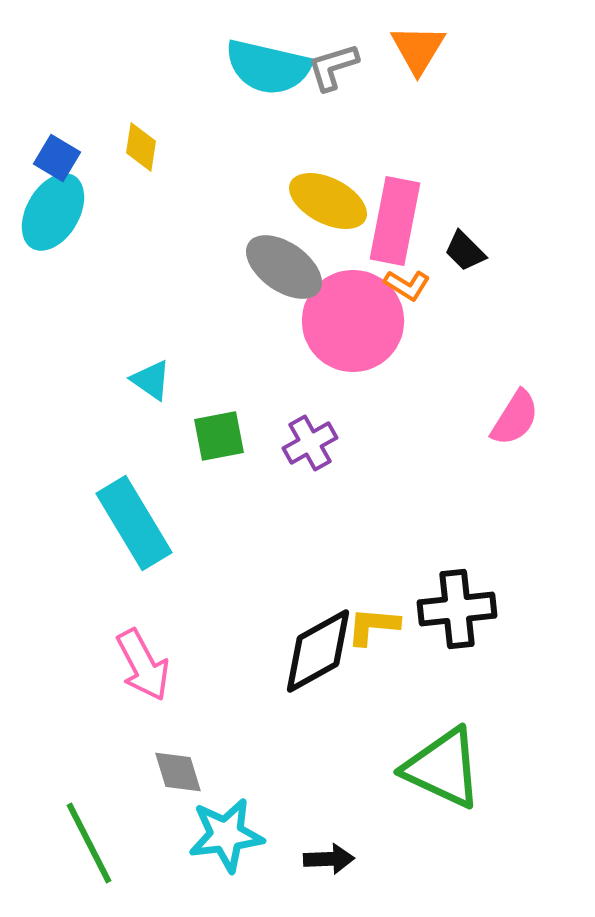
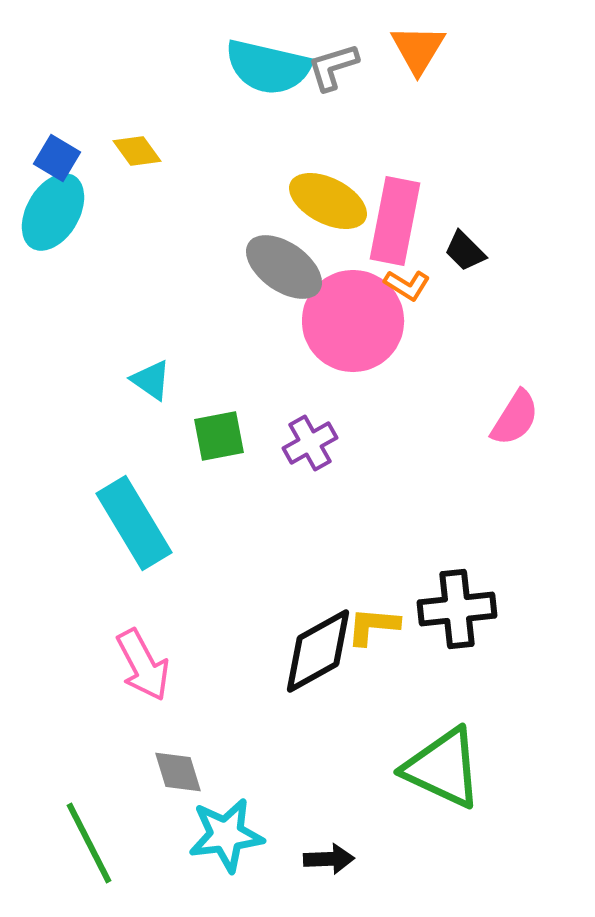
yellow diamond: moved 4 px left, 4 px down; rotated 45 degrees counterclockwise
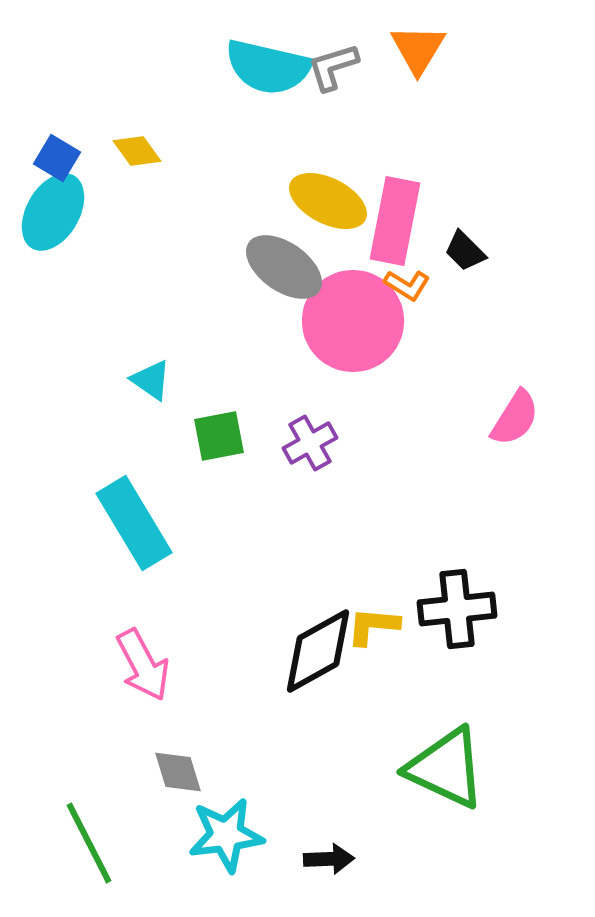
green triangle: moved 3 px right
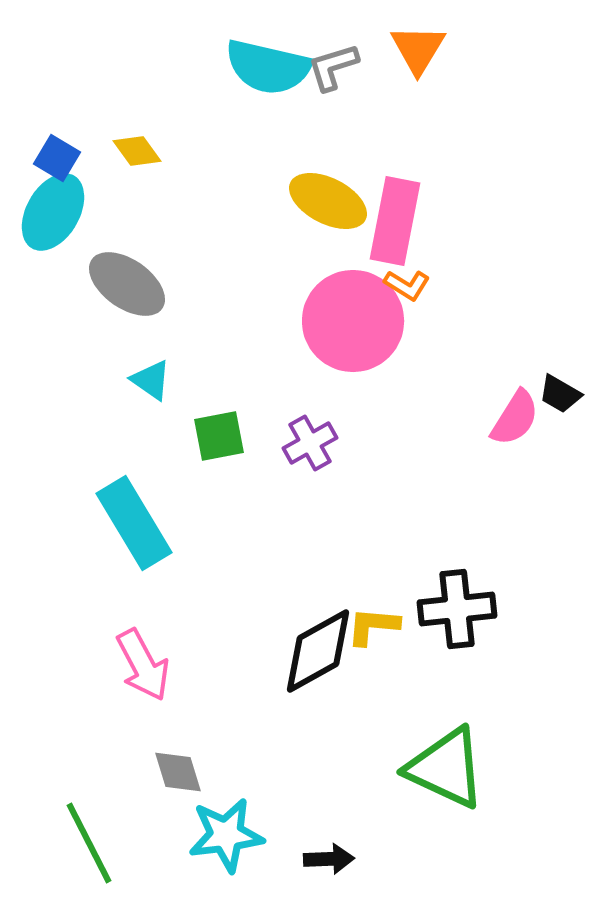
black trapezoid: moved 95 px right, 143 px down; rotated 15 degrees counterclockwise
gray ellipse: moved 157 px left, 17 px down
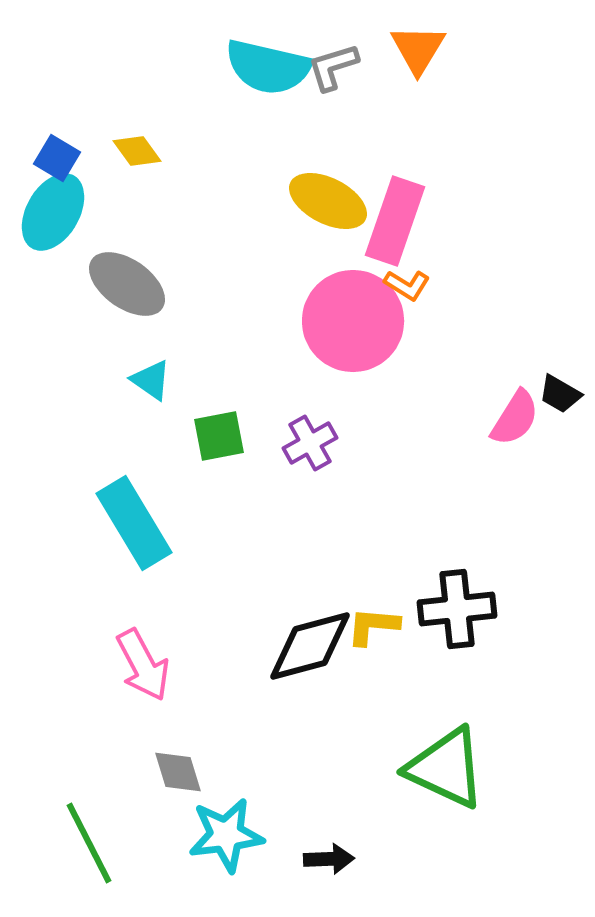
pink rectangle: rotated 8 degrees clockwise
black diamond: moved 8 px left, 5 px up; rotated 14 degrees clockwise
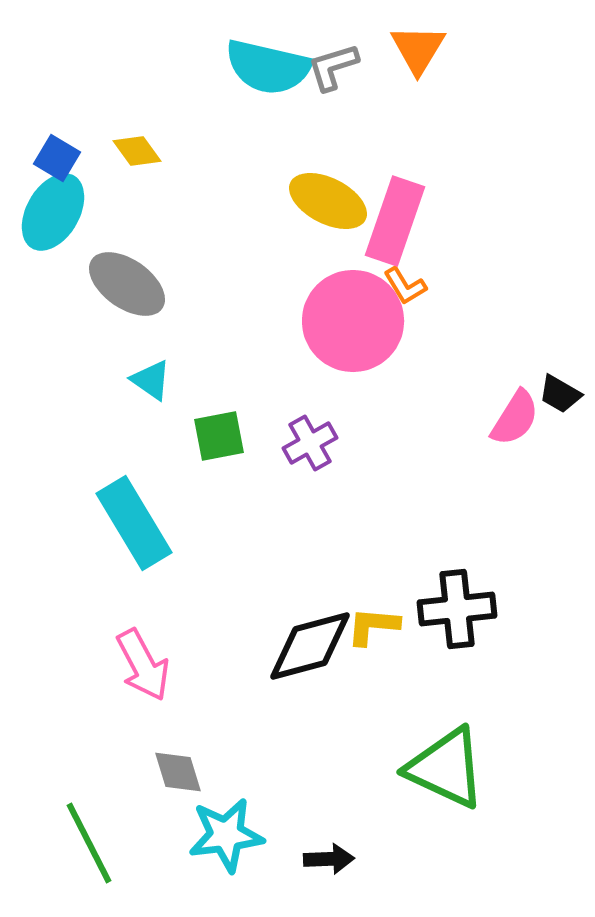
orange L-shape: moved 2 px left, 1 px down; rotated 27 degrees clockwise
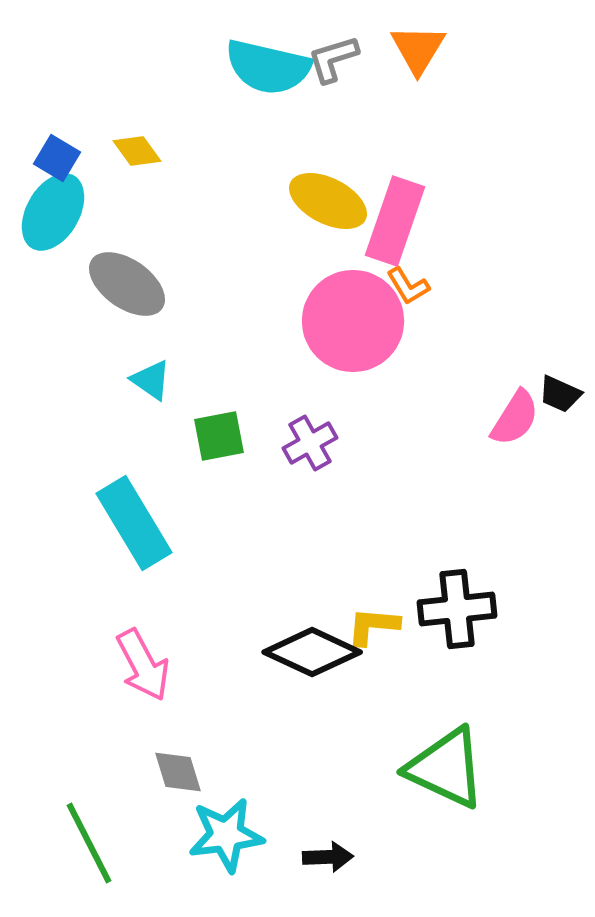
gray L-shape: moved 8 px up
orange L-shape: moved 3 px right
black trapezoid: rotated 6 degrees counterclockwise
black diamond: moved 2 px right, 6 px down; rotated 40 degrees clockwise
black arrow: moved 1 px left, 2 px up
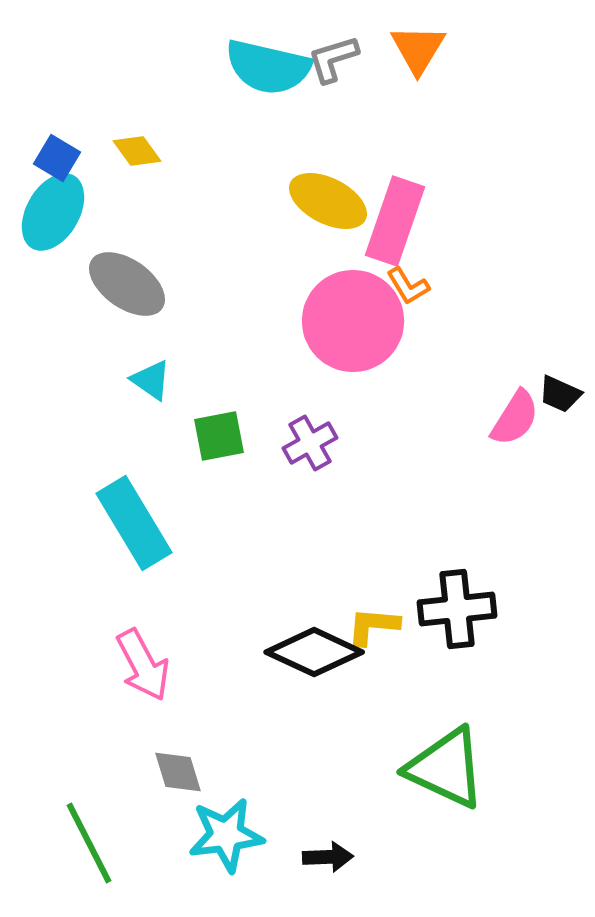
black diamond: moved 2 px right
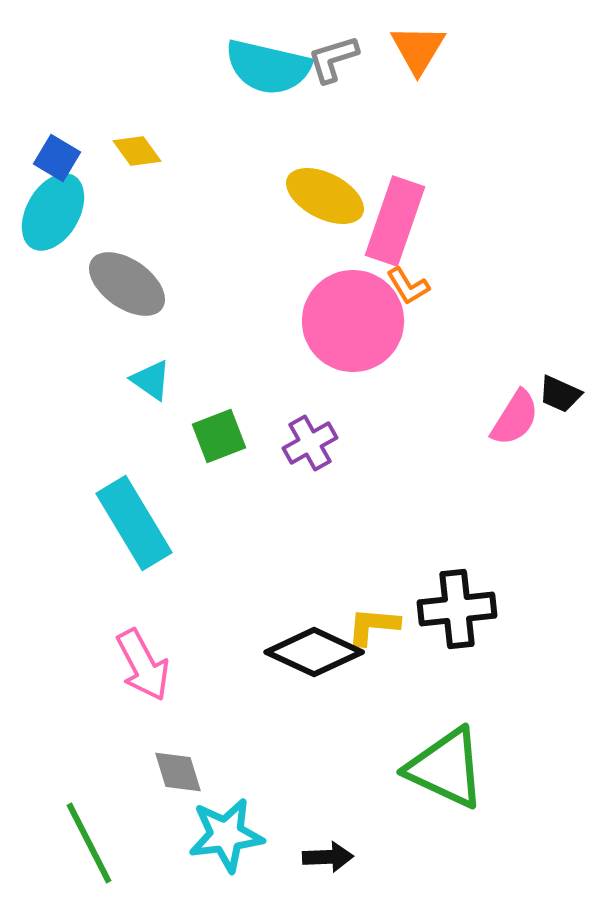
yellow ellipse: moved 3 px left, 5 px up
green square: rotated 10 degrees counterclockwise
